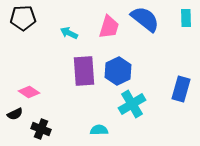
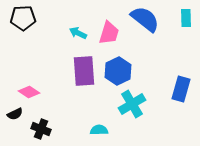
pink trapezoid: moved 6 px down
cyan arrow: moved 9 px right
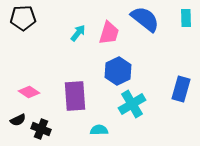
cyan arrow: rotated 102 degrees clockwise
purple rectangle: moved 9 px left, 25 px down
black semicircle: moved 3 px right, 6 px down
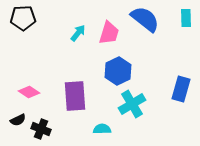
cyan semicircle: moved 3 px right, 1 px up
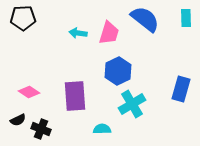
cyan arrow: rotated 120 degrees counterclockwise
